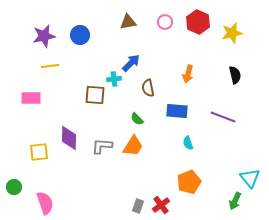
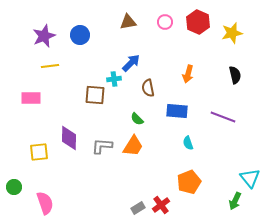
purple star: rotated 10 degrees counterclockwise
gray rectangle: moved 2 px down; rotated 40 degrees clockwise
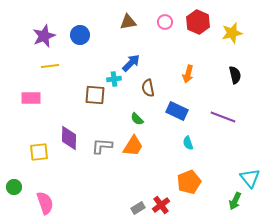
blue rectangle: rotated 20 degrees clockwise
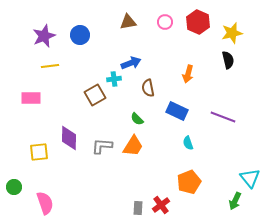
blue arrow: rotated 24 degrees clockwise
black semicircle: moved 7 px left, 15 px up
brown square: rotated 35 degrees counterclockwise
gray rectangle: rotated 56 degrees counterclockwise
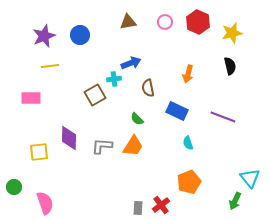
black semicircle: moved 2 px right, 6 px down
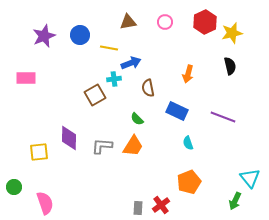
red hexagon: moved 7 px right; rotated 10 degrees clockwise
yellow line: moved 59 px right, 18 px up; rotated 18 degrees clockwise
pink rectangle: moved 5 px left, 20 px up
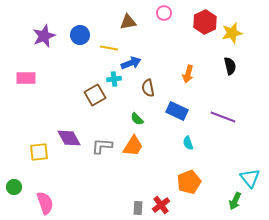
pink circle: moved 1 px left, 9 px up
purple diamond: rotated 30 degrees counterclockwise
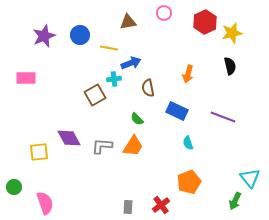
gray rectangle: moved 10 px left, 1 px up
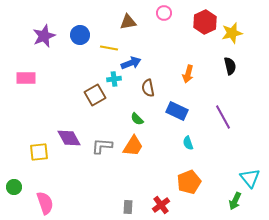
purple line: rotated 40 degrees clockwise
